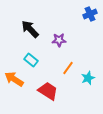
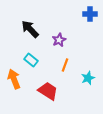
blue cross: rotated 24 degrees clockwise
purple star: rotated 24 degrees counterclockwise
orange line: moved 3 px left, 3 px up; rotated 16 degrees counterclockwise
orange arrow: rotated 36 degrees clockwise
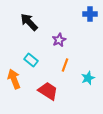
black arrow: moved 1 px left, 7 px up
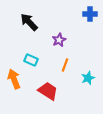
cyan rectangle: rotated 16 degrees counterclockwise
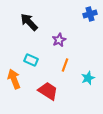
blue cross: rotated 16 degrees counterclockwise
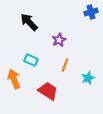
blue cross: moved 1 px right, 2 px up
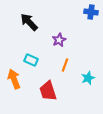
blue cross: rotated 24 degrees clockwise
red trapezoid: rotated 140 degrees counterclockwise
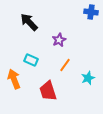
orange line: rotated 16 degrees clockwise
